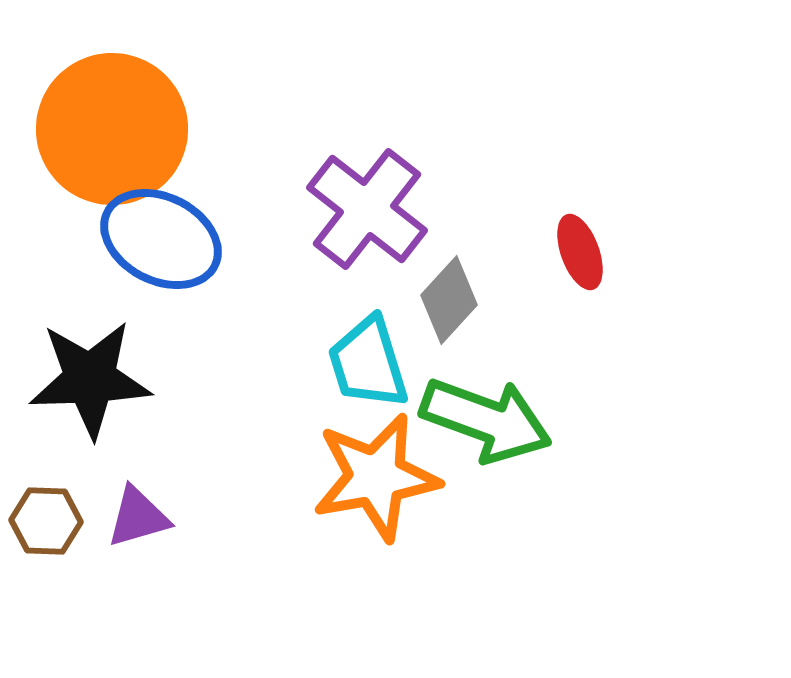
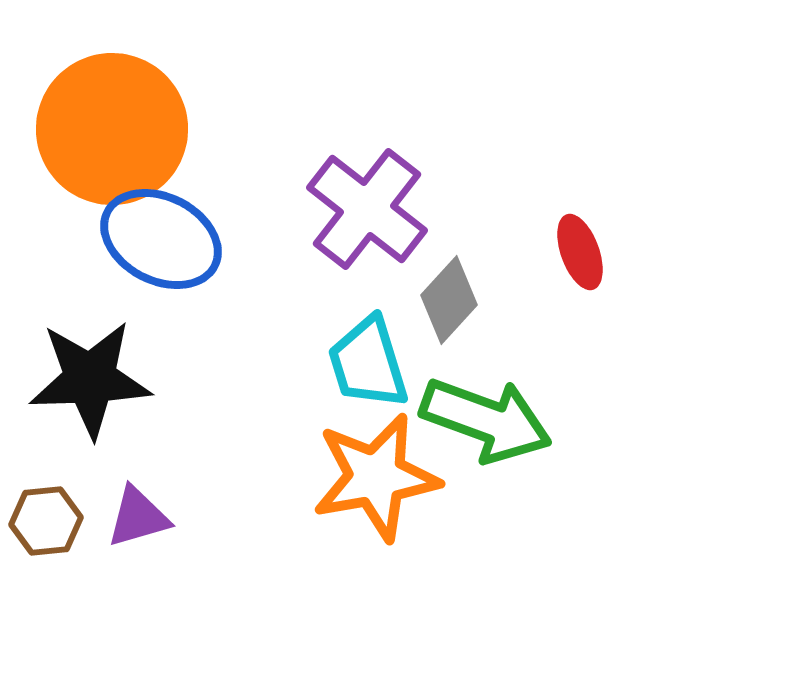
brown hexagon: rotated 8 degrees counterclockwise
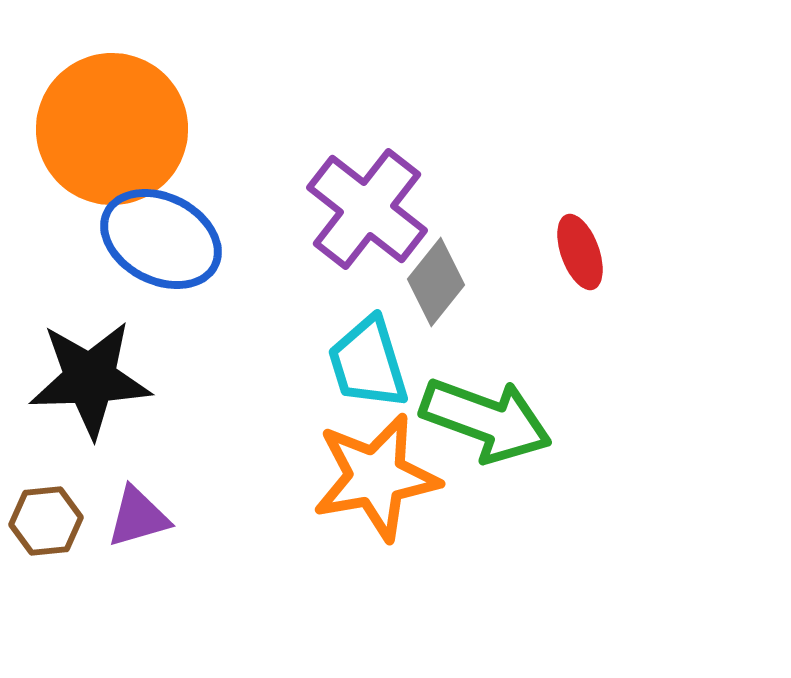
gray diamond: moved 13 px left, 18 px up; rotated 4 degrees counterclockwise
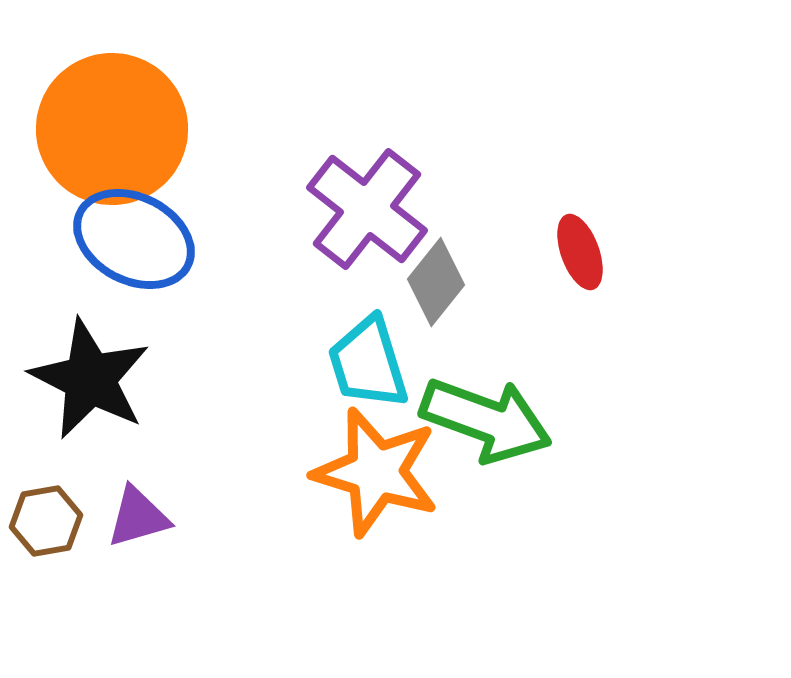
blue ellipse: moved 27 px left
black star: rotated 29 degrees clockwise
orange star: moved 5 px up; rotated 27 degrees clockwise
brown hexagon: rotated 4 degrees counterclockwise
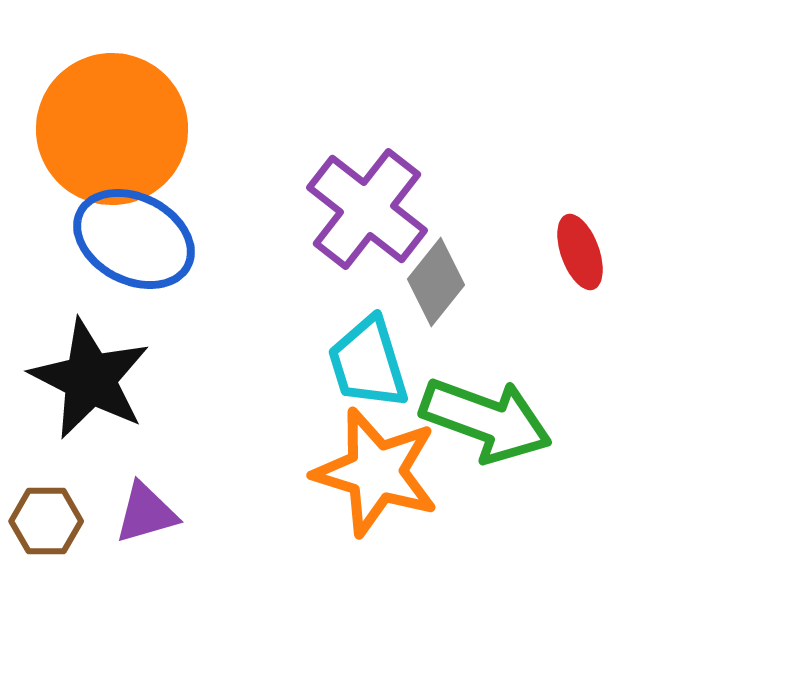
purple triangle: moved 8 px right, 4 px up
brown hexagon: rotated 10 degrees clockwise
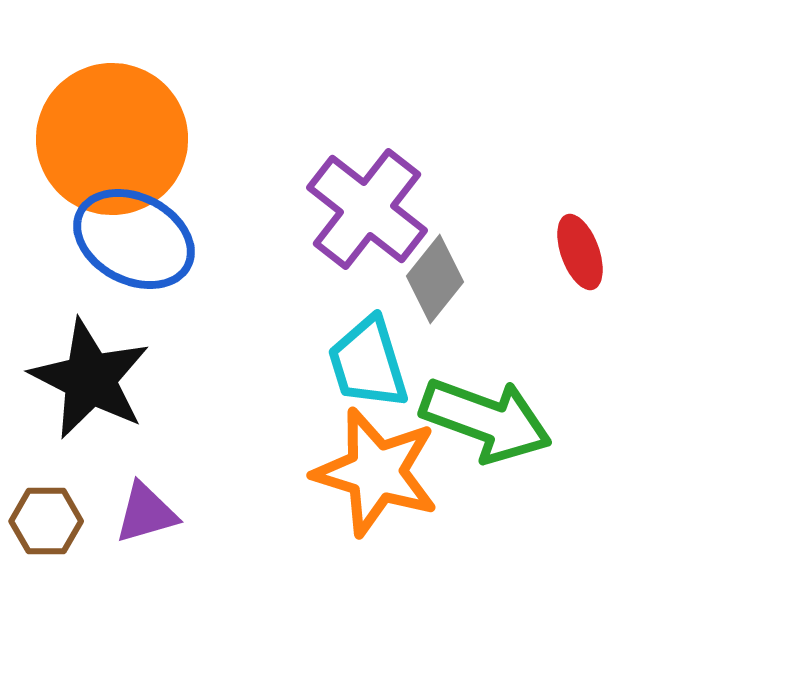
orange circle: moved 10 px down
gray diamond: moved 1 px left, 3 px up
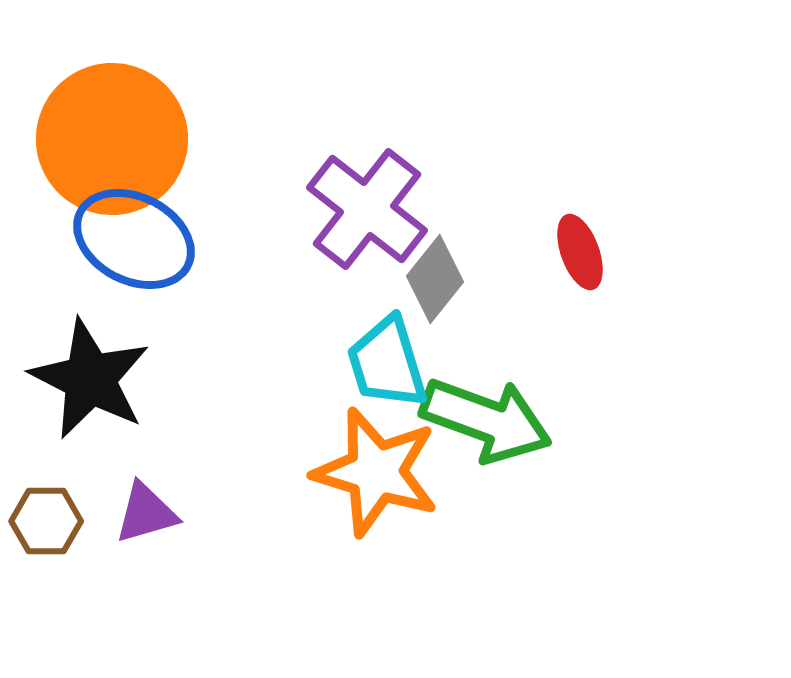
cyan trapezoid: moved 19 px right
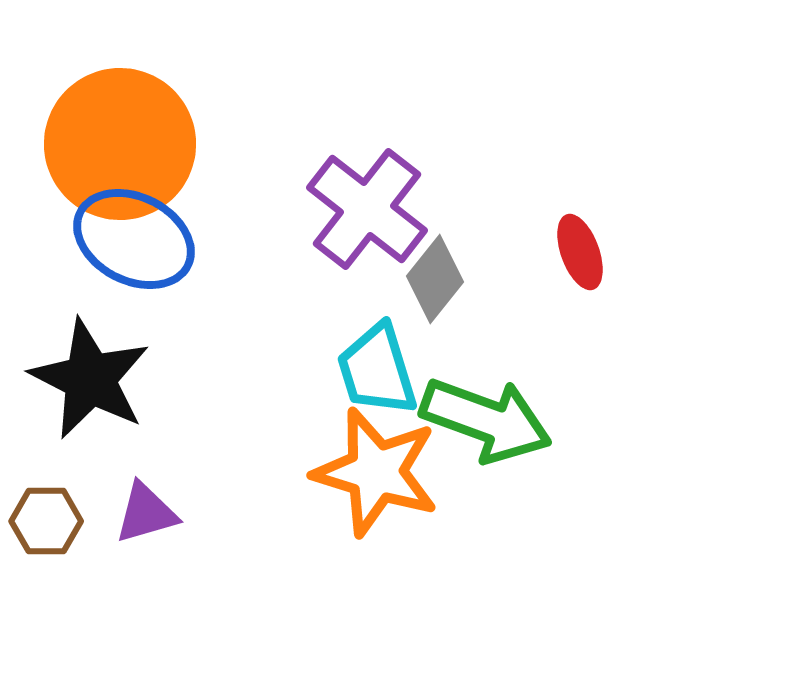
orange circle: moved 8 px right, 5 px down
cyan trapezoid: moved 10 px left, 7 px down
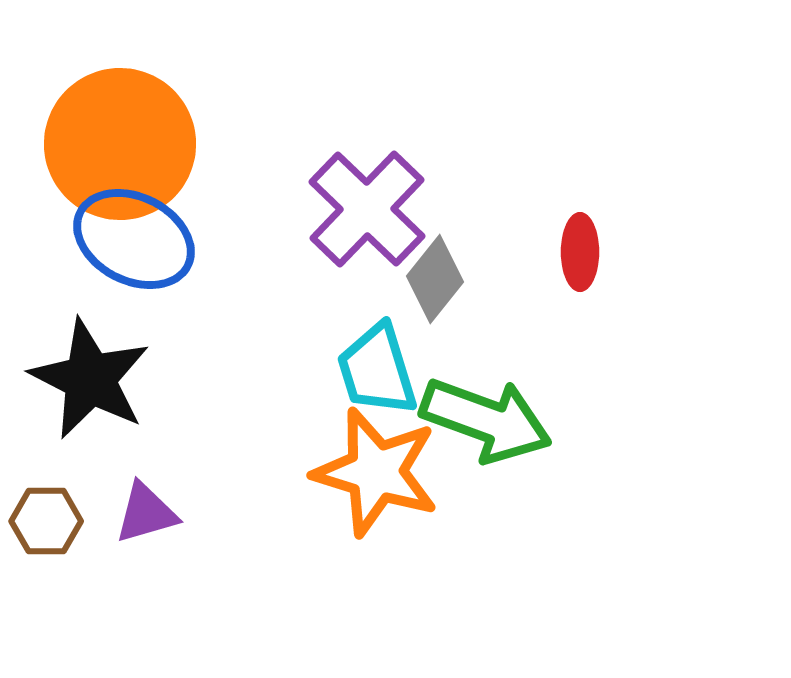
purple cross: rotated 6 degrees clockwise
red ellipse: rotated 20 degrees clockwise
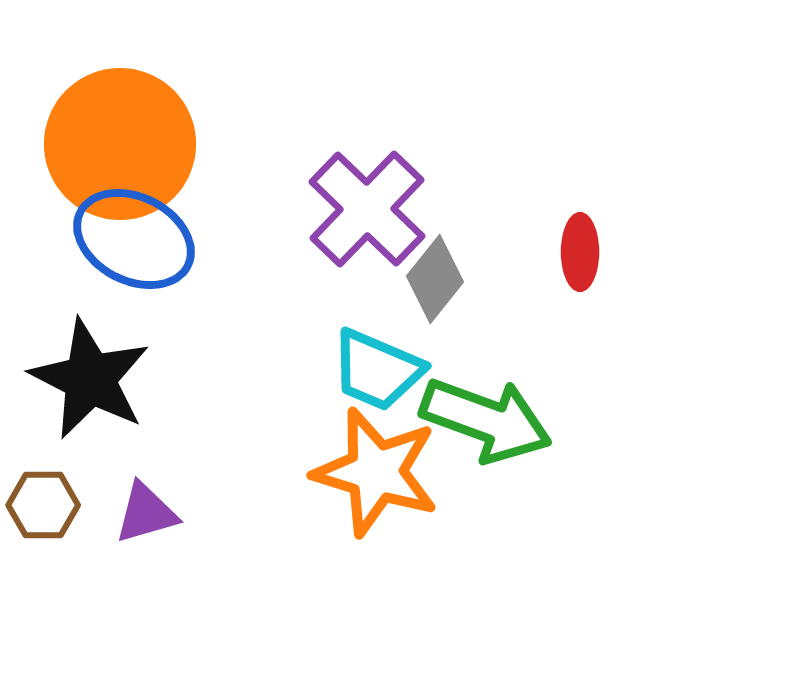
cyan trapezoid: rotated 50 degrees counterclockwise
brown hexagon: moved 3 px left, 16 px up
